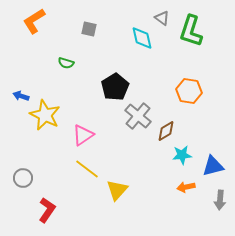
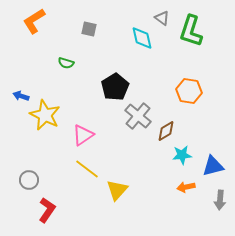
gray circle: moved 6 px right, 2 px down
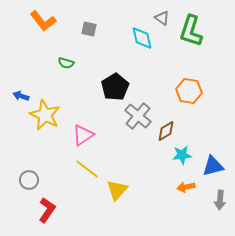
orange L-shape: moved 9 px right; rotated 96 degrees counterclockwise
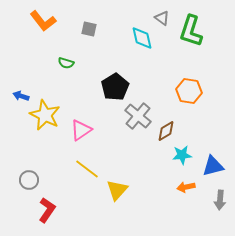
pink triangle: moved 2 px left, 5 px up
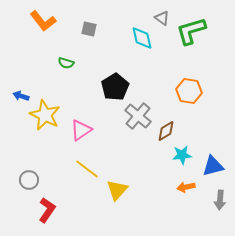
green L-shape: rotated 56 degrees clockwise
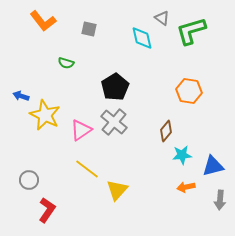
gray cross: moved 24 px left, 6 px down
brown diamond: rotated 20 degrees counterclockwise
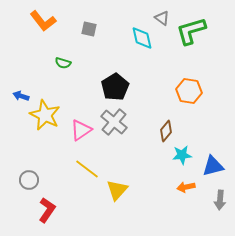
green semicircle: moved 3 px left
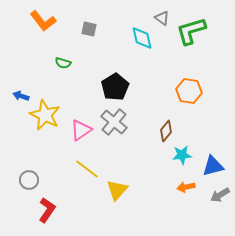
gray arrow: moved 5 px up; rotated 54 degrees clockwise
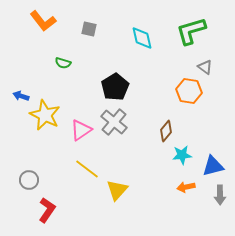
gray triangle: moved 43 px right, 49 px down
gray arrow: rotated 60 degrees counterclockwise
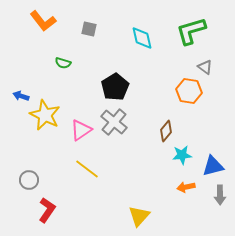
yellow triangle: moved 22 px right, 26 px down
